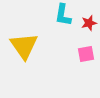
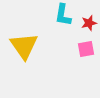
pink square: moved 5 px up
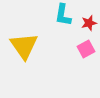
pink square: rotated 18 degrees counterclockwise
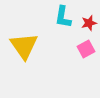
cyan L-shape: moved 2 px down
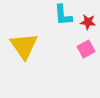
cyan L-shape: moved 2 px up; rotated 15 degrees counterclockwise
red star: moved 1 px left, 1 px up; rotated 21 degrees clockwise
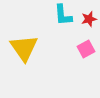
red star: moved 1 px right, 3 px up; rotated 21 degrees counterclockwise
yellow triangle: moved 2 px down
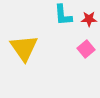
red star: rotated 14 degrees clockwise
pink square: rotated 12 degrees counterclockwise
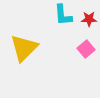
yellow triangle: rotated 20 degrees clockwise
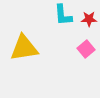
yellow triangle: rotated 36 degrees clockwise
